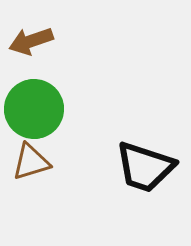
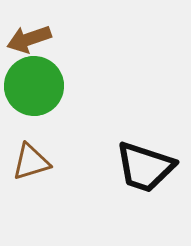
brown arrow: moved 2 px left, 2 px up
green circle: moved 23 px up
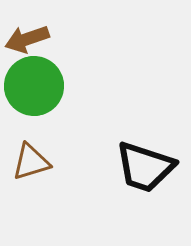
brown arrow: moved 2 px left
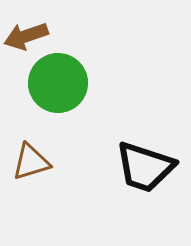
brown arrow: moved 1 px left, 3 px up
green circle: moved 24 px right, 3 px up
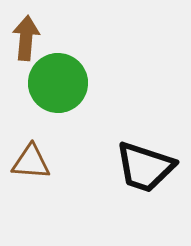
brown arrow: moved 2 px down; rotated 114 degrees clockwise
brown triangle: rotated 21 degrees clockwise
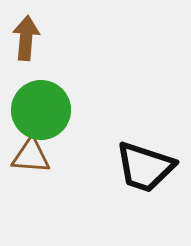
green circle: moved 17 px left, 27 px down
brown triangle: moved 6 px up
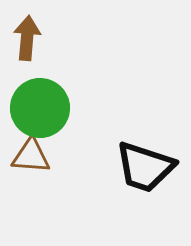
brown arrow: moved 1 px right
green circle: moved 1 px left, 2 px up
